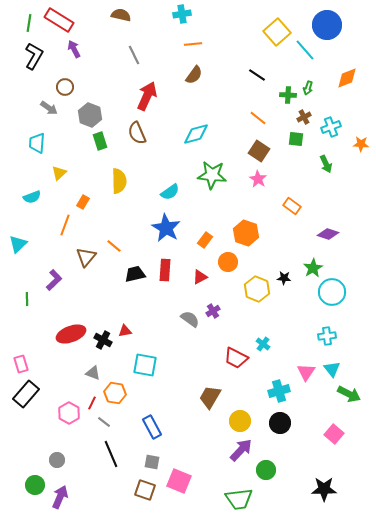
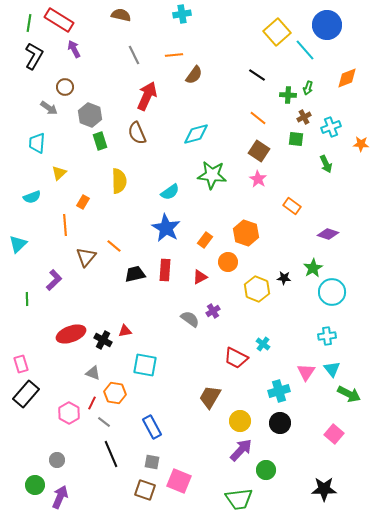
orange line at (193, 44): moved 19 px left, 11 px down
orange line at (65, 225): rotated 25 degrees counterclockwise
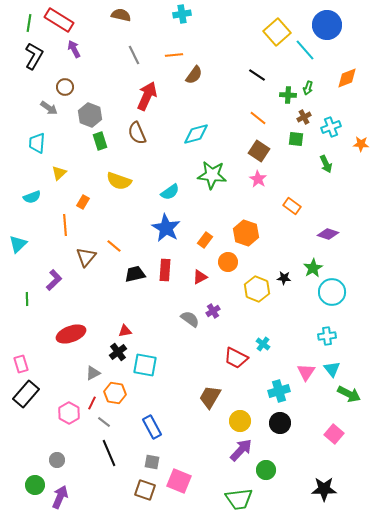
yellow semicircle at (119, 181): rotated 110 degrees clockwise
black cross at (103, 340): moved 15 px right, 12 px down; rotated 24 degrees clockwise
gray triangle at (93, 373): rotated 49 degrees counterclockwise
black line at (111, 454): moved 2 px left, 1 px up
